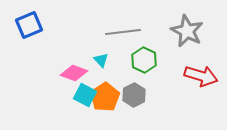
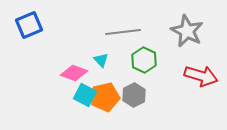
orange pentagon: rotated 20 degrees clockwise
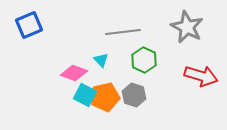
gray star: moved 4 px up
gray hexagon: rotated 15 degrees counterclockwise
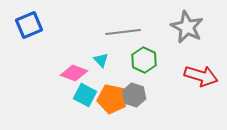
orange pentagon: moved 7 px right, 2 px down; rotated 24 degrees clockwise
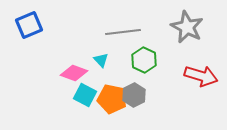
gray hexagon: rotated 15 degrees clockwise
